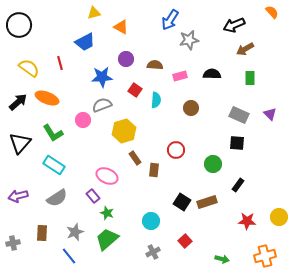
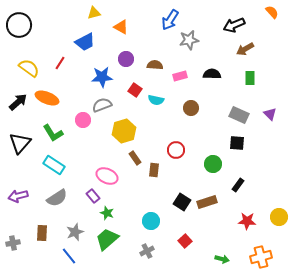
red line at (60, 63): rotated 48 degrees clockwise
cyan semicircle at (156, 100): rotated 98 degrees clockwise
gray cross at (153, 252): moved 6 px left, 1 px up
orange cross at (265, 256): moved 4 px left, 1 px down
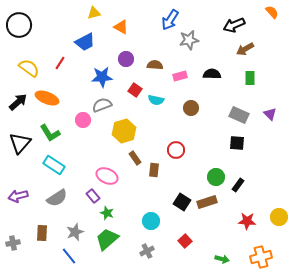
green L-shape at (53, 133): moved 3 px left
green circle at (213, 164): moved 3 px right, 13 px down
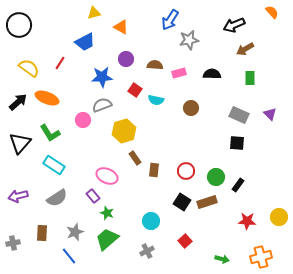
pink rectangle at (180, 76): moved 1 px left, 3 px up
red circle at (176, 150): moved 10 px right, 21 px down
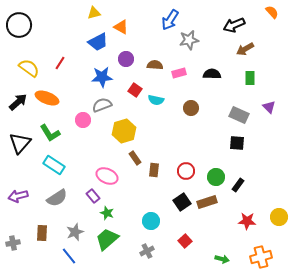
blue trapezoid at (85, 42): moved 13 px right
purple triangle at (270, 114): moved 1 px left, 7 px up
black square at (182, 202): rotated 24 degrees clockwise
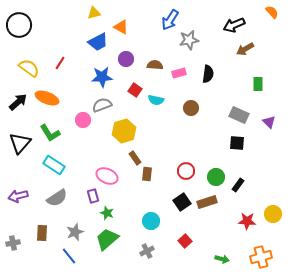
black semicircle at (212, 74): moved 4 px left; rotated 96 degrees clockwise
green rectangle at (250, 78): moved 8 px right, 6 px down
purple triangle at (269, 107): moved 15 px down
brown rectangle at (154, 170): moved 7 px left, 4 px down
purple rectangle at (93, 196): rotated 24 degrees clockwise
yellow circle at (279, 217): moved 6 px left, 3 px up
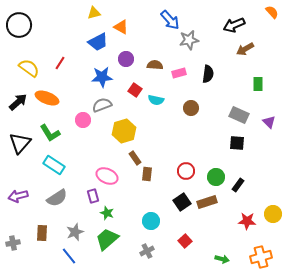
blue arrow at (170, 20): rotated 75 degrees counterclockwise
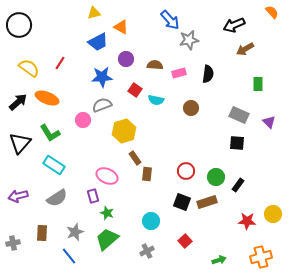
black square at (182, 202): rotated 36 degrees counterclockwise
green arrow at (222, 259): moved 3 px left, 1 px down; rotated 32 degrees counterclockwise
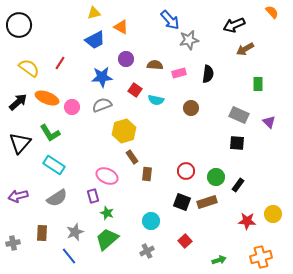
blue trapezoid at (98, 42): moved 3 px left, 2 px up
pink circle at (83, 120): moved 11 px left, 13 px up
brown rectangle at (135, 158): moved 3 px left, 1 px up
